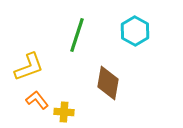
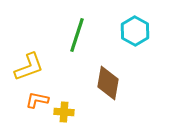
orange L-shape: rotated 40 degrees counterclockwise
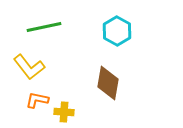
cyan hexagon: moved 18 px left
green line: moved 33 px left, 8 px up; rotated 60 degrees clockwise
yellow L-shape: rotated 72 degrees clockwise
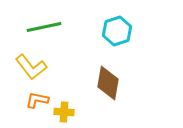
cyan hexagon: rotated 12 degrees clockwise
yellow L-shape: moved 2 px right
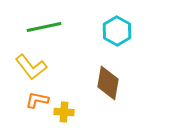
cyan hexagon: rotated 12 degrees counterclockwise
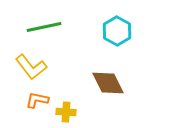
brown diamond: rotated 36 degrees counterclockwise
yellow cross: moved 2 px right
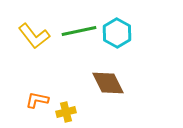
green line: moved 35 px right, 4 px down
cyan hexagon: moved 2 px down
yellow L-shape: moved 3 px right, 31 px up
yellow cross: rotated 18 degrees counterclockwise
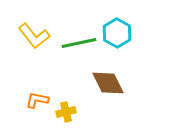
green line: moved 12 px down
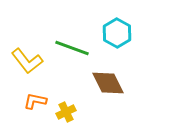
yellow L-shape: moved 7 px left, 25 px down
green line: moved 7 px left, 5 px down; rotated 32 degrees clockwise
orange L-shape: moved 2 px left, 1 px down
yellow cross: rotated 12 degrees counterclockwise
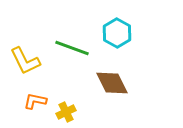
yellow L-shape: moved 2 px left; rotated 12 degrees clockwise
brown diamond: moved 4 px right
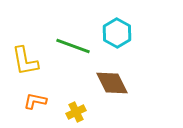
green line: moved 1 px right, 2 px up
yellow L-shape: rotated 16 degrees clockwise
yellow cross: moved 10 px right
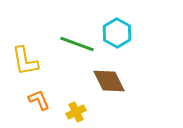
green line: moved 4 px right, 2 px up
brown diamond: moved 3 px left, 2 px up
orange L-shape: moved 4 px right, 1 px up; rotated 55 degrees clockwise
